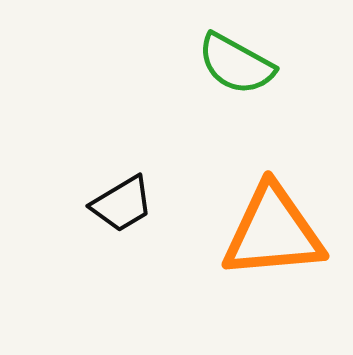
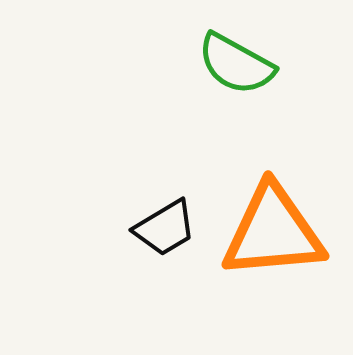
black trapezoid: moved 43 px right, 24 px down
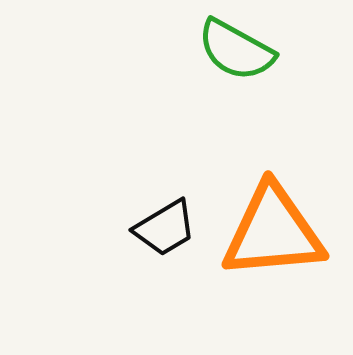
green semicircle: moved 14 px up
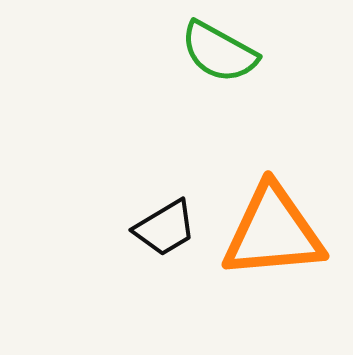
green semicircle: moved 17 px left, 2 px down
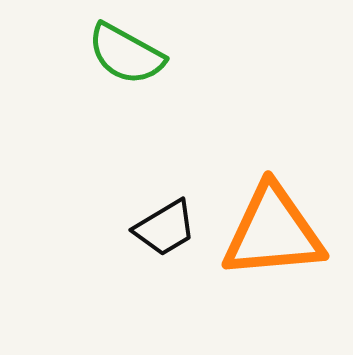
green semicircle: moved 93 px left, 2 px down
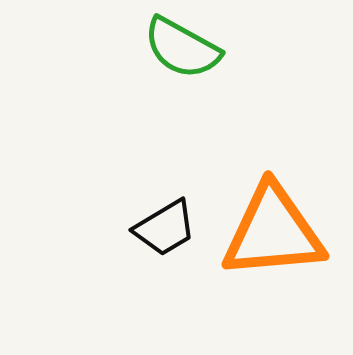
green semicircle: moved 56 px right, 6 px up
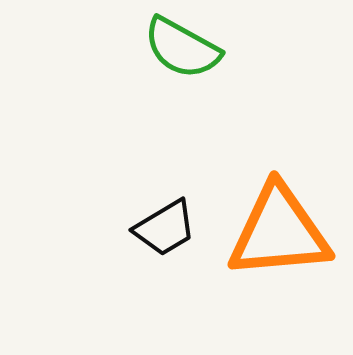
orange triangle: moved 6 px right
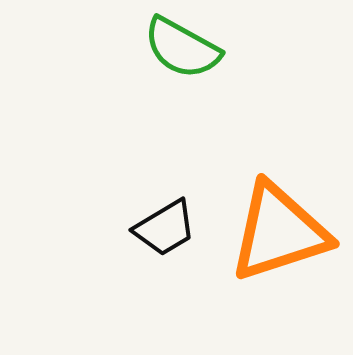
orange triangle: rotated 13 degrees counterclockwise
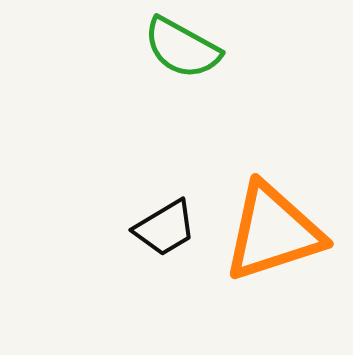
orange triangle: moved 6 px left
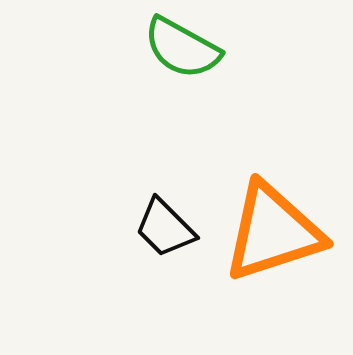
black trapezoid: rotated 76 degrees clockwise
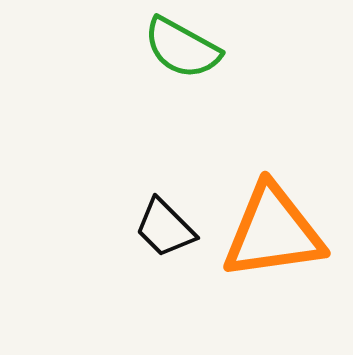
orange triangle: rotated 10 degrees clockwise
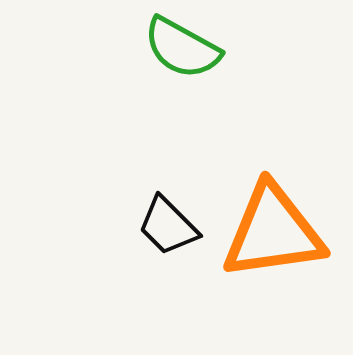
black trapezoid: moved 3 px right, 2 px up
